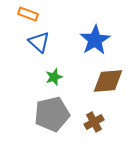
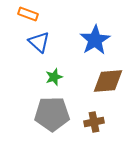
gray pentagon: rotated 12 degrees clockwise
brown cross: rotated 18 degrees clockwise
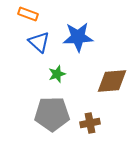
blue star: moved 17 px left, 3 px up; rotated 28 degrees clockwise
green star: moved 3 px right, 3 px up
brown diamond: moved 4 px right
brown cross: moved 4 px left, 1 px down
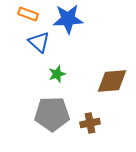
blue star: moved 10 px left, 18 px up
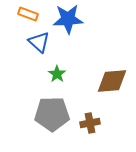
green star: rotated 18 degrees counterclockwise
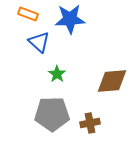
blue star: moved 2 px right
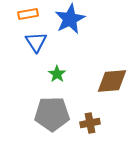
orange rectangle: rotated 30 degrees counterclockwise
blue star: rotated 24 degrees counterclockwise
blue triangle: moved 3 px left; rotated 15 degrees clockwise
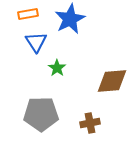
green star: moved 6 px up
gray pentagon: moved 11 px left
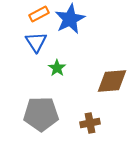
orange rectangle: moved 11 px right; rotated 18 degrees counterclockwise
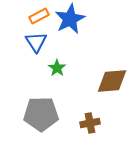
orange rectangle: moved 2 px down
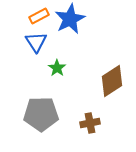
brown diamond: rotated 28 degrees counterclockwise
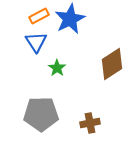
brown diamond: moved 17 px up
